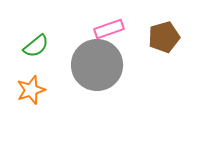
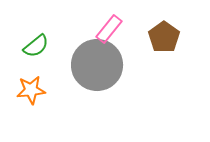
pink rectangle: rotated 32 degrees counterclockwise
brown pentagon: rotated 20 degrees counterclockwise
orange star: rotated 12 degrees clockwise
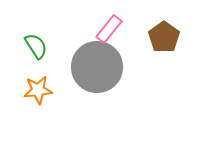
green semicircle: rotated 84 degrees counterclockwise
gray circle: moved 2 px down
orange star: moved 7 px right
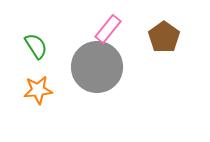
pink rectangle: moved 1 px left
